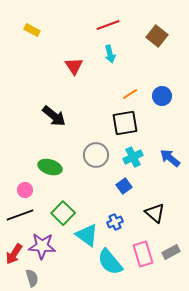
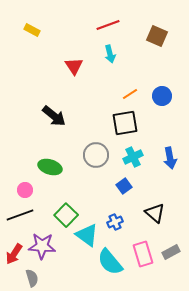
brown square: rotated 15 degrees counterclockwise
blue arrow: rotated 140 degrees counterclockwise
green square: moved 3 px right, 2 px down
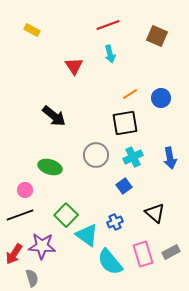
blue circle: moved 1 px left, 2 px down
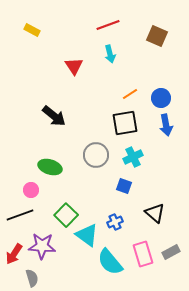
blue arrow: moved 4 px left, 33 px up
blue square: rotated 35 degrees counterclockwise
pink circle: moved 6 px right
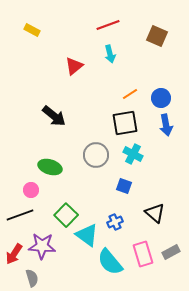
red triangle: rotated 24 degrees clockwise
cyan cross: moved 3 px up; rotated 36 degrees counterclockwise
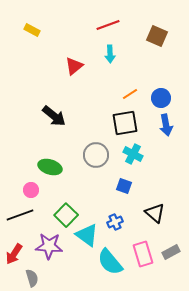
cyan arrow: rotated 12 degrees clockwise
purple star: moved 7 px right
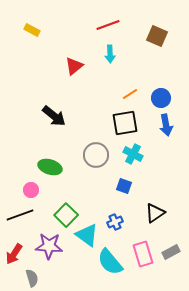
black triangle: rotated 45 degrees clockwise
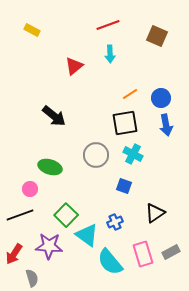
pink circle: moved 1 px left, 1 px up
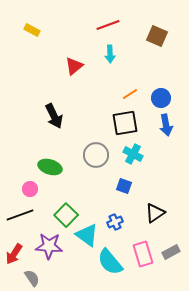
black arrow: rotated 25 degrees clockwise
gray semicircle: rotated 18 degrees counterclockwise
